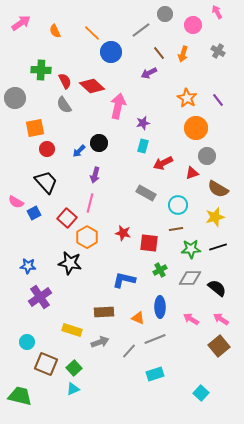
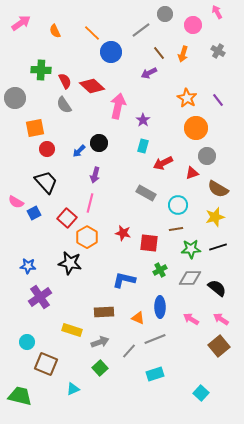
purple star at (143, 123): moved 3 px up; rotated 24 degrees counterclockwise
green square at (74, 368): moved 26 px right
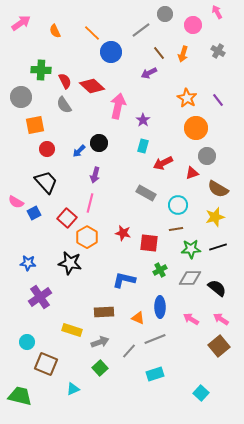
gray circle at (15, 98): moved 6 px right, 1 px up
orange square at (35, 128): moved 3 px up
blue star at (28, 266): moved 3 px up
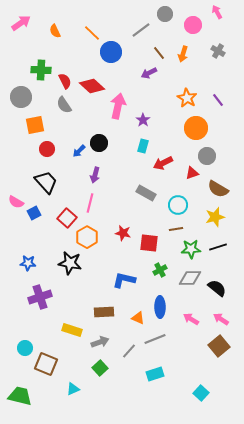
purple cross at (40, 297): rotated 15 degrees clockwise
cyan circle at (27, 342): moved 2 px left, 6 px down
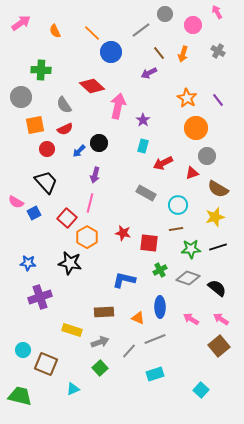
red semicircle at (65, 81): moved 48 px down; rotated 91 degrees clockwise
gray diamond at (190, 278): moved 2 px left; rotated 20 degrees clockwise
cyan circle at (25, 348): moved 2 px left, 2 px down
cyan square at (201, 393): moved 3 px up
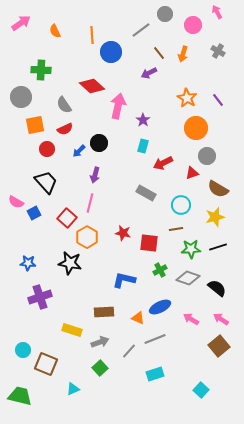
orange line at (92, 33): moved 2 px down; rotated 42 degrees clockwise
cyan circle at (178, 205): moved 3 px right
blue ellipse at (160, 307): rotated 65 degrees clockwise
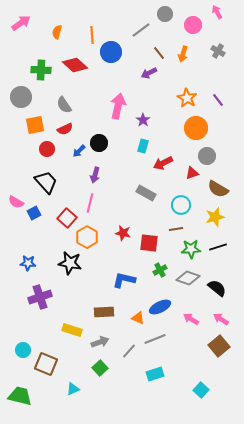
orange semicircle at (55, 31): moved 2 px right, 1 px down; rotated 40 degrees clockwise
red diamond at (92, 86): moved 17 px left, 21 px up
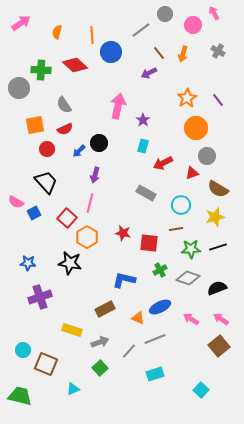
pink arrow at (217, 12): moved 3 px left, 1 px down
gray circle at (21, 97): moved 2 px left, 9 px up
orange star at (187, 98): rotated 12 degrees clockwise
black semicircle at (217, 288): rotated 60 degrees counterclockwise
brown rectangle at (104, 312): moved 1 px right, 3 px up; rotated 24 degrees counterclockwise
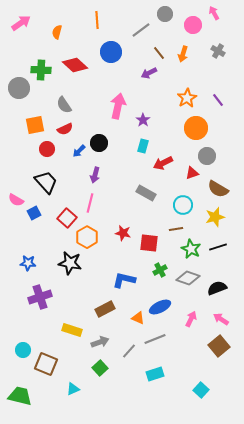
orange line at (92, 35): moved 5 px right, 15 px up
pink semicircle at (16, 202): moved 2 px up
cyan circle at (181, 205): moved 2 px right
green star at (191, 249): rotated 30 degrees clockwise
pink arrow at (191, 319): rotated 84 degrees clockwise
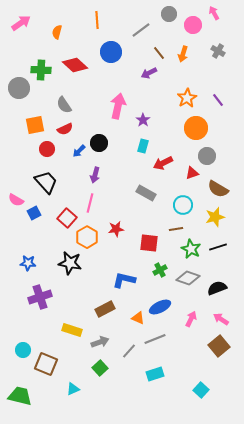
gray circle at (165, 14): moved 4 px right
red star at (123, 233): moved 7 px left, 4 px up; rotated 21 degrees counterclockwise
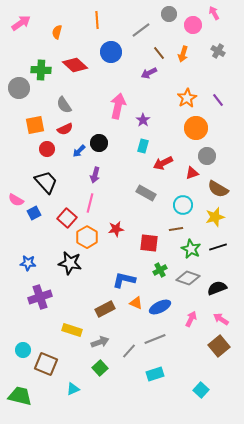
orange triangle at (138, 318): moved 2 px left, 15 px up
